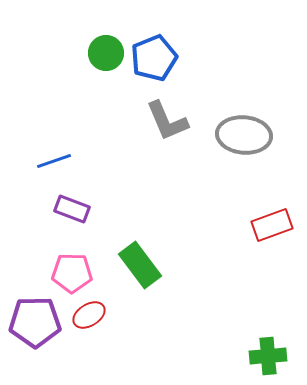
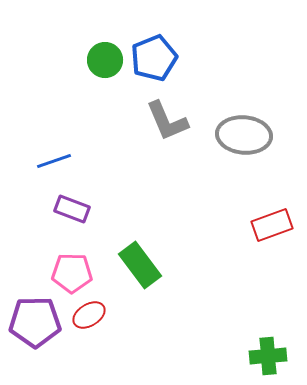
green circle: moved 1 px left, 7 px down
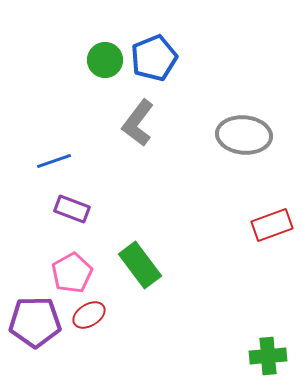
gray L-shape: moved 29 px left, 2 px down; rotated 60 degrees clockwise
pink pentagon: rotated 30 degrees counterclockwise
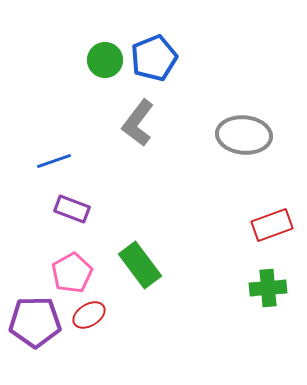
green cross: moved 68 px up
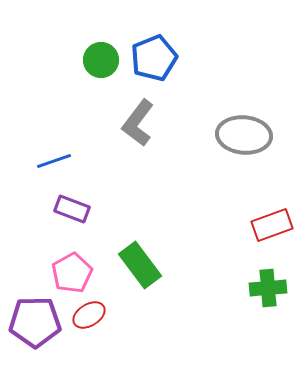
green circle: moved 4 px left
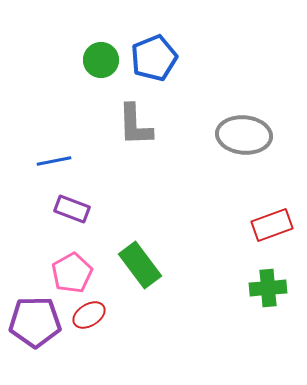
gray L-shape: moved 3 px left, 2 px down; rotated 39 degrees counterclockwise
blue line: rotated 8 degrees clockwise
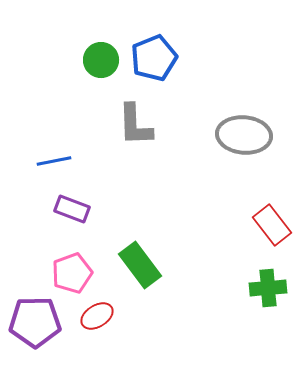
red rectangle: rotated 72 degrees clockwise
pink pentagon: rotated 9 degrees clockwise
red ellipse: moved 8 px right, 1 px down
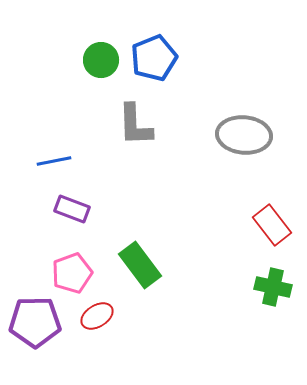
green cross: moved 5 px right, 1 px up; rotated 18 degrees clockwise
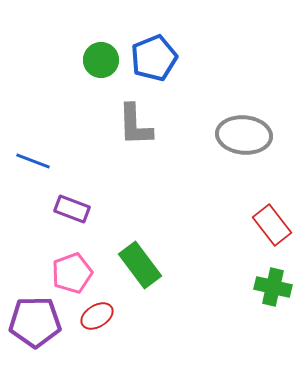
blue line: moved 21 px left; rotated 32 degrees clockwise
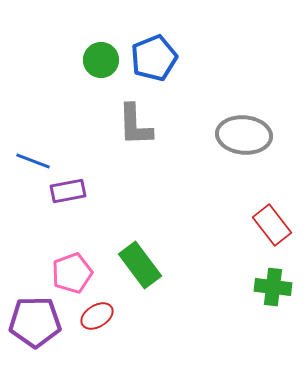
purple rectangle: moved 4 px left, 18 px up; rotated 32 degrees counterclockwise
green cross: rotated 6 degrees counterclockwise
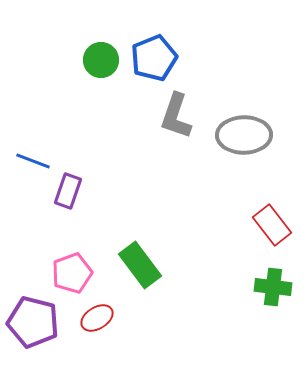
gray L-shape: moved 41 px right, 9 px up; rotated 21 degrees clockwise
gray ellipse: rotated 6 degrees counterclockwise
purple rectangle: rotated 60 degrees counterclockwise
red ellipse: moved 2 px down
purple pentagon: moved 2 px left; rotated 15 degrees clockwise
